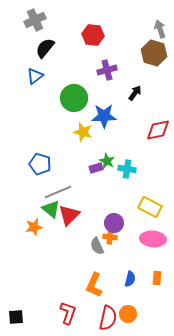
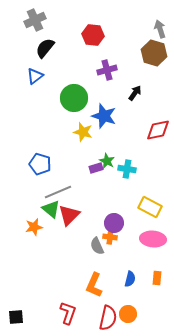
blue star: rotated 20 degrees clockwise
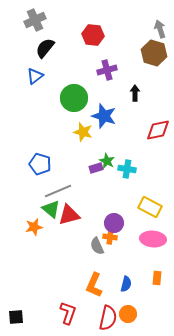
black arrow: rotated 35 degrees counterclockwise
gray line: moved 1 px up
red triangle: rotated 30 degrees clockwise
blue semicircle: moved 4 px left, 5 px down
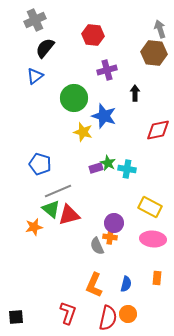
brown hexagon: rotated 10 degrees counterclockwise
green star: moved 1 px right, 2 px down
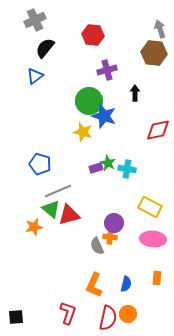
green circle: moved 15 px right, 3 px down
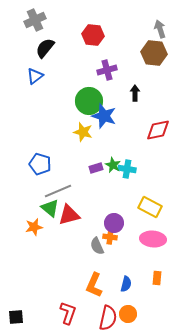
green star: moved 5 px right, 2 px down
green triangle: moved 1 px left, 1 px up
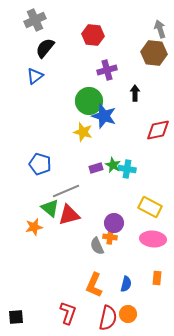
gray line: moved 8 px right
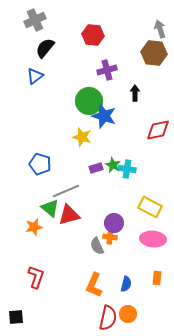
yellow star: moved 1 px left, 5 px down
red L-shape: moved 32 px left, 36 px up
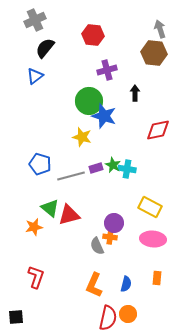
gray line: moved 5 px right, 15 px up; rotated 8 degrees clockwise
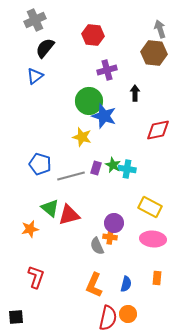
purple rectangle: rotated 56 degrees counterclockwise
orange star: moved 4 px left, 2 px down
